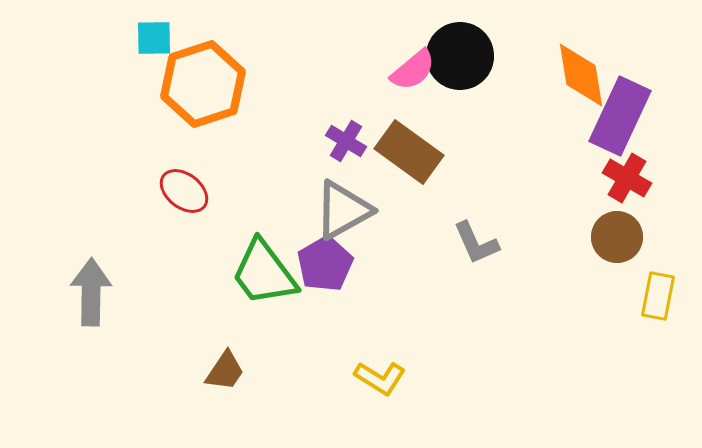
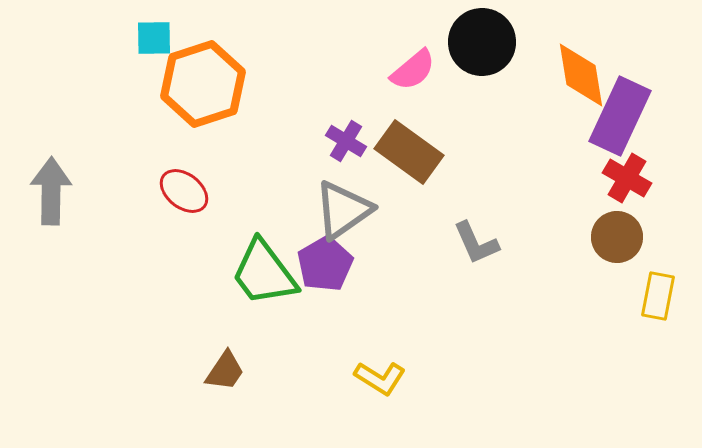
black circle: moved 22 px right, 14 px up
gray triangle: rotated 6 degrees counterclockwise
gray arrow: moved 40 px left, 101 px up
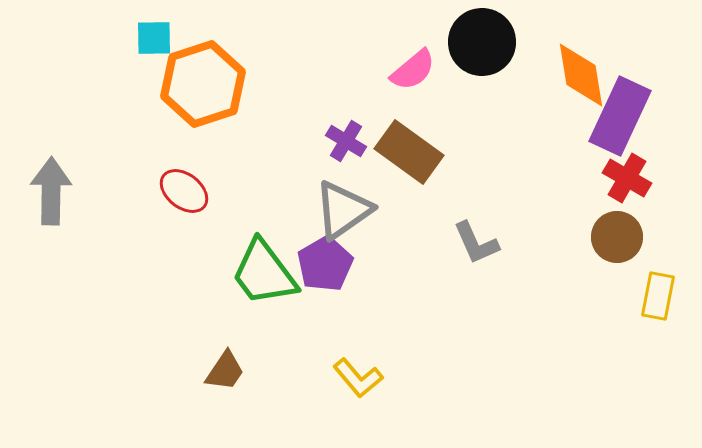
yellow L-shape: moved 22 px left; rotated 18 degrees clockwise
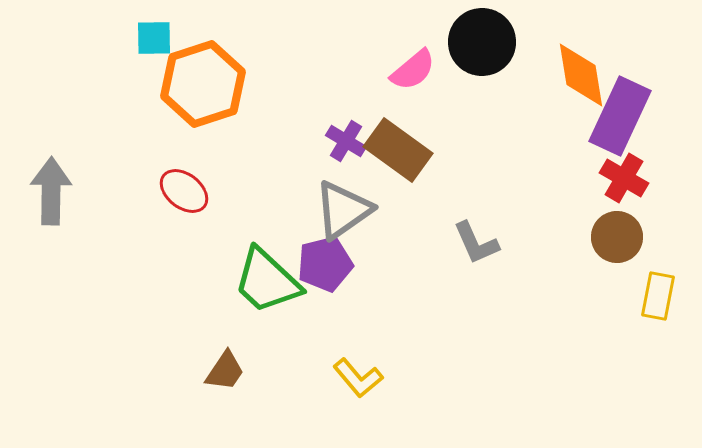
brown rectangle: moved 11 px left, 2 px up
red cross: moved 3 px left
purple pentagon: rotated 16 degrees clockwise
green trapezoid: moved 3 px right, 8 px down; rotated 10 degrees counterclockwise
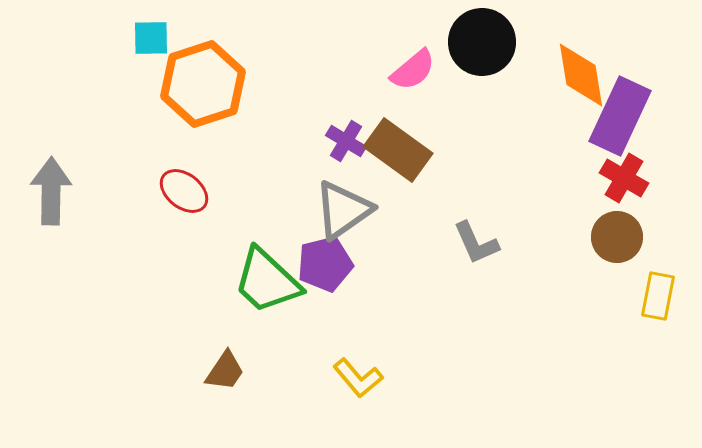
cyan square: moved 3 px left
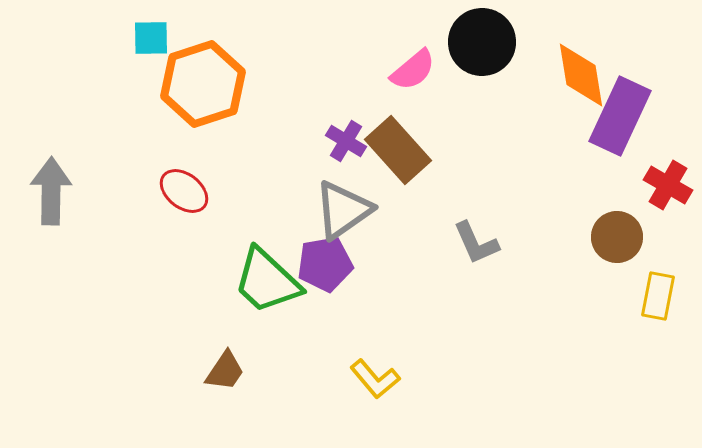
brown rectangle: rotated 12 degrees clockwise
red cross: moved 44 px right, 7 px down
purple pentagon: rotated 4 degrees clockwise
yellow L-shape: moved 17 px right, 1 px down
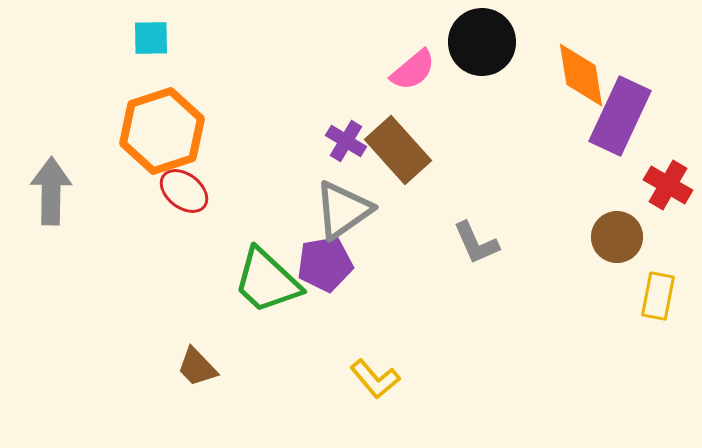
orange hexagon: moved 41 px left, 47 px down
brown trapezoid: moved 28 px left, 4 px up; rotated 102 degrees clockwise
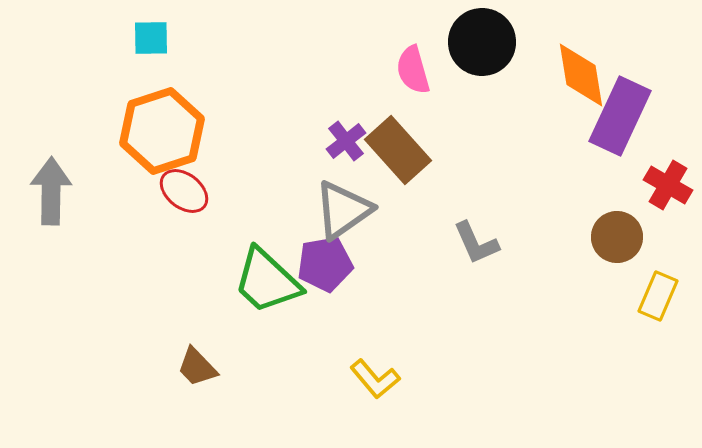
pink semicircle: rotated 114 degrees clockwise
purple cross: rotated 21 degrees clockwise
yellow rectangle: rotated 12 degrees clockwise
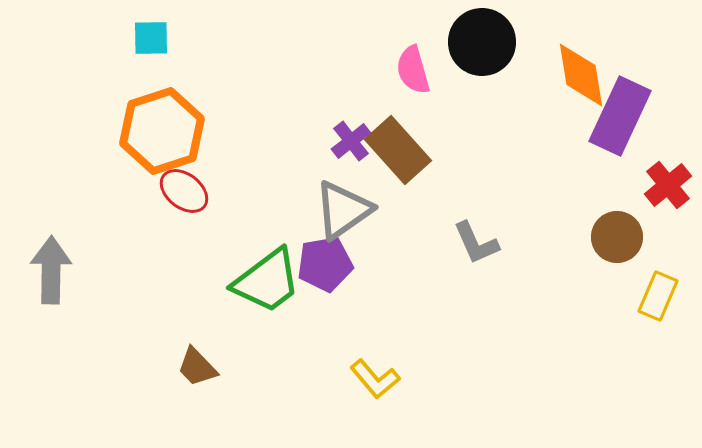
purple cross: moved 5 px right
red cross: rotated 21 degrees clockwise
gray arrow: moved 79 px down
green trapezoid: rotated 80 degrees counterclockwise
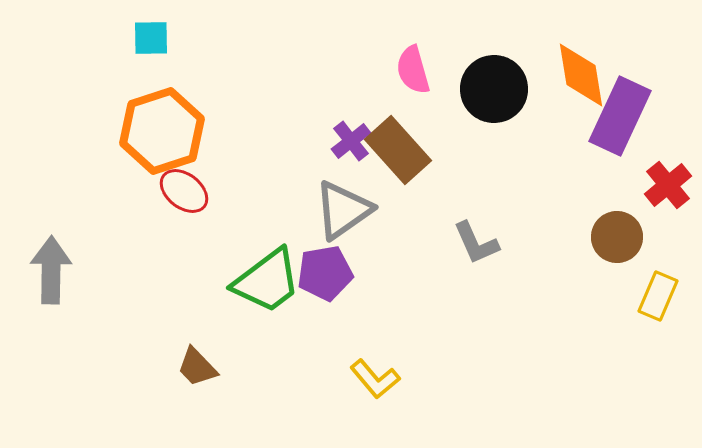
black circle: moved 12 px right, 47 px down
purple pentagon: moved 9 px down
